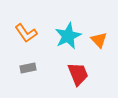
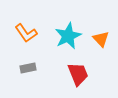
orange triangle: moved 2 px right, 1 px up
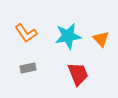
cyan star: rotated 16 degrees clockwise
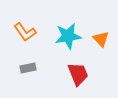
orange L-shape: moved 1 px left, 1 px up
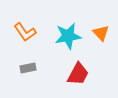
orange triangle: moved 6 px up
red trapezoid: rotated 50 degrees clockwise
